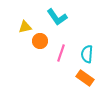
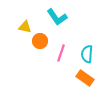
yellow triangle: rotated 24 degrees clockwise
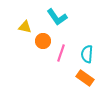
orange circle: moved 3 px right
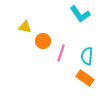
cyan L-shape: moved 23 px right, 3 px up
cyan semicircle: moved 2 px down
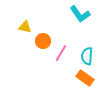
pink line: rotated 12 degrees clockwise
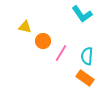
cyan L-shape: moved 2 px right
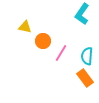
cyan L-shape: rotated 70 degrees clockwise
orange rectangle: rotated 18 degrees clockwise
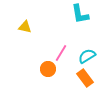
cyan L-shape: moved 2 px left; rotated 45 degrees counterclockwise
orange circle: moved 5 px right, 28 px down
cyan semicircle: rotated 54 degrees clockwise
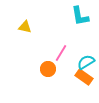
cyan L-shape: moved 2 px down
cyan semicircle: moved 1 px left, 6 px down
orange rectangle: moved 1 px left, 1 px up; rotated 18 degrees counterclockwise
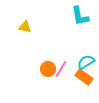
pink line: moved 16 px down
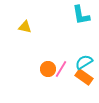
cyan L-shape: moved 1 px right, 1 px up
cyan semicircle: moved 2 px left
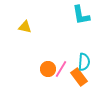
cyan semicircle: rotated 126 degrees clockwise
orange rectangle: moved 5 px left; rotated 18 degrees clockwise
